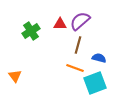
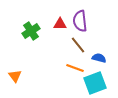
purple semicircle: rotated 55 degrees counterclockwise
brown line: rotated 54 degrees counterclockwise
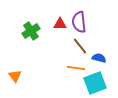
purple semicircle: moved 1 px left, 1 px down
brown line: moved 2 px right, 1 px down
orange line: moved 1 px right; rotated 12 degrees counterclockwise
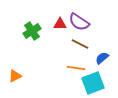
purple semicircle: rotated 50 degrees counterclockwise
green cross: moved 1 px right
brown line: moved 2 px up; rotated 24 degrees counterclockwise
blue semicircle: moved 3 px right; rotated 56 degrees counterclockwise
orange triangle: rotated 40 degrees clockwise
cyan square: moved 2 px left
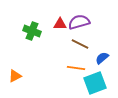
purple semicircle: rotated 130 degrees clockwise
green cross: rotated 36 degrees counterclockwise
cyan square: moved 2 px right
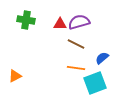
green cross: moved 6 px left, 11 px up; rotated 12 degrees counterclockwise
brown line: moved 4 px left
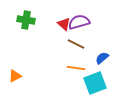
red triangle: moved 4 px right; rotated 40 degrees clockwise
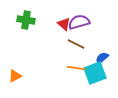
cyan square: moved 10 px up
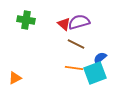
blue semicircle: moved 2 px left
orange line: moved 2 px left
orange triangle: moved 2 px down
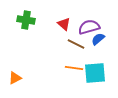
purple semicircle: moved 10 px right, 5 px down
blue semicircle: moved 2 px left, 19 px up
cyan square: rotated 15 degrees clockwise
